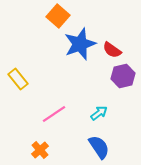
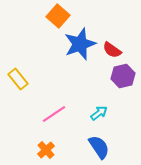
orange cross: moved 6 px right
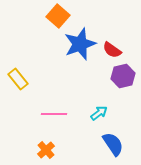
pink line: rotated 35 degrees clockwise
blue semicircle: moved 14 px right, 3 px up
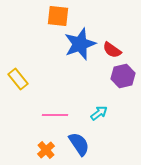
orange square: rotated 35 degrees counterclockwise
pink line: moved 1 px right, 1 px down
blue semicircle: moved 34 px left
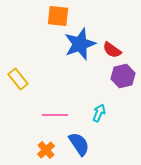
cyan arrow: rotated 30 degrees counterclockwise
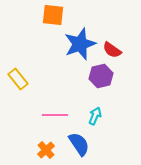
orange square: moved 5 px left, 1 px up
purple hexagon: moved 22 px left
cyan arrow: moved 4 px left, 3 px down
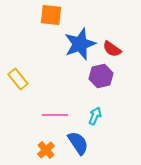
orange square: moved 2 px left
red semicircle: moved 1 px up
blue semicircle: moved 1 px left, 1 px up
